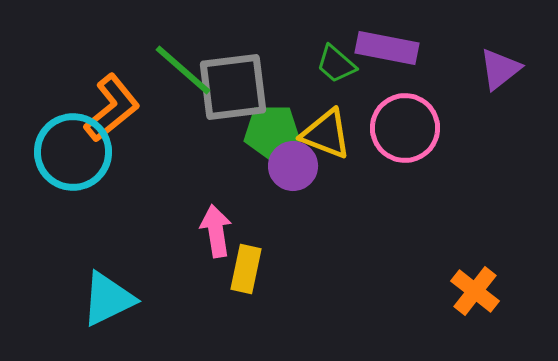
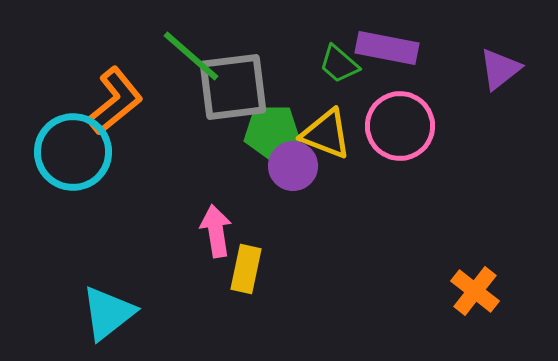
green trapezoid: moved 3 px right
green line: moved 8 px right, 14 px up
orange L-shape: moved 3 px right, 7 px up
pink circle: moved 5 px left, 2 px up
cyan triangle: moved 14 px down; rotated 12 degrees counterclockwise
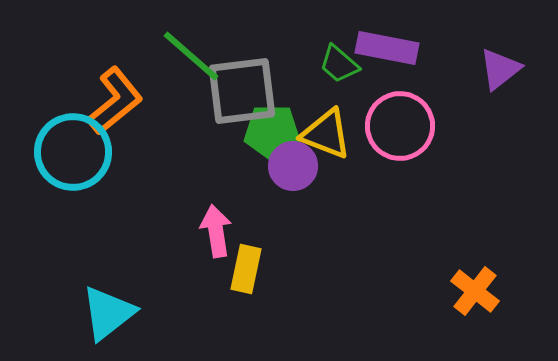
gray square: moved 9 px right, 4 px down
